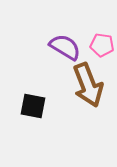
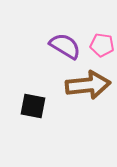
purple semicircle: moved 1 px up
brown arrow: rotated 75 degrees counterclockwise
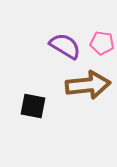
pink pentagon: moved 2 px up
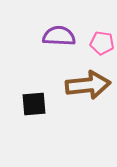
purple semicircle: moved 6 px left, 10 px up; rotated 28 degrees counterclockwise
black square: moved 1 px right, 2 px up; rotated 16 degrees counterclockwise
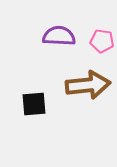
pink pentagon: moved 2 px up
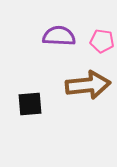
black square: moved 4 px left
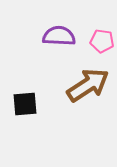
brown arrow: rotated 27 degrees counterclockwise
black square: moved 5 px left
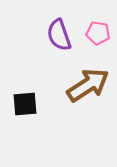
purple semicircle: moved 1 px up; rotated 112 degrees counterclockwise
pink pentagon: moved 4 px left, 8 px up
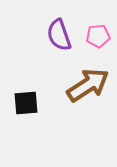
pink pentagon: moved 3 px down; rotated 15 degrees counterclockwise
black square: moved 1 px right, 1 px up
